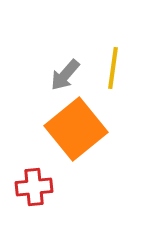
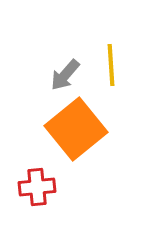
yellow line: moved 2 px left, 3 px up; rotated 12 degrees counterclockwise
red cross: moved 3 px right
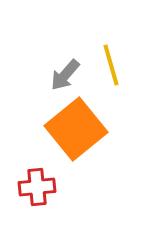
yellow line: rotated 12 degrees counterclockwise
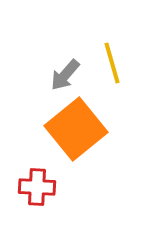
yellow line: moved 1 px right, 2 px up
red cross: rotated 9 degrees clockwise
